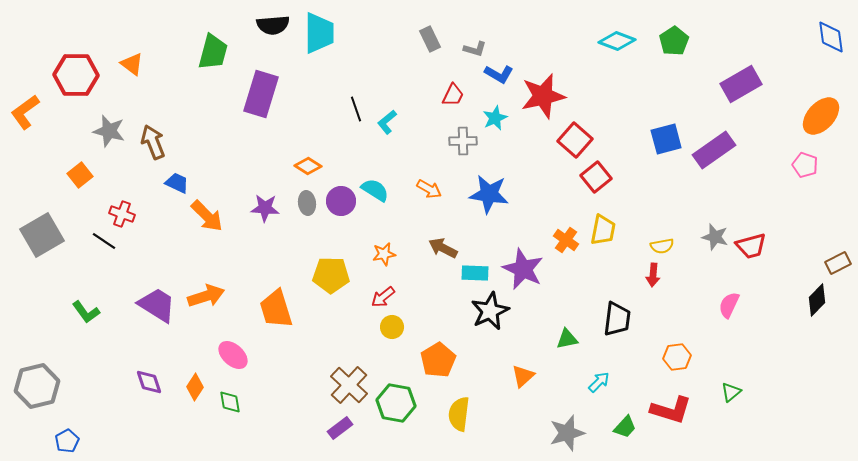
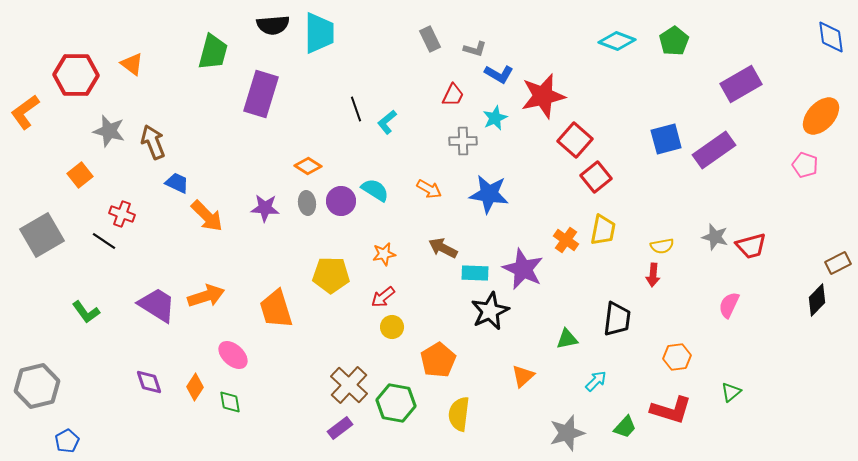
cyan arrow at (599, 382): moved 3 px left, 1 px up
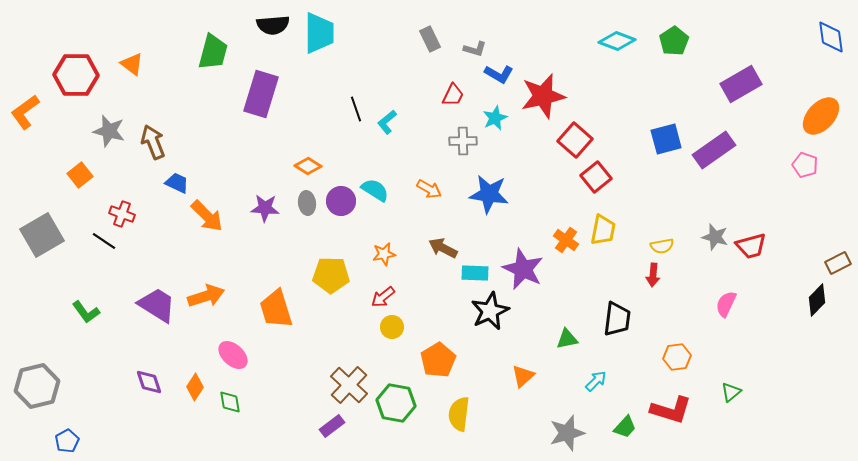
pink semicircle at (729, 305): moved 3 px left, 1 px up
purple rectangle at (340, 428): moved 8 px left, 2 px up
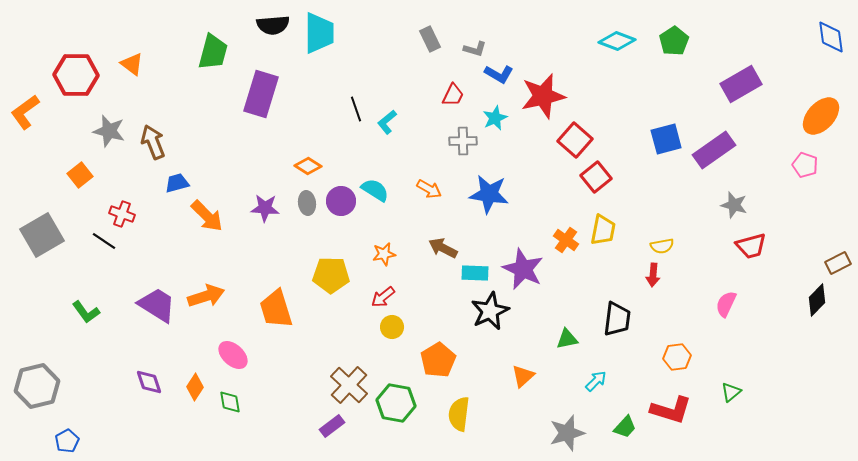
blue trapezoid at (177, 183): rotated 40 degrees counterclockwise
gray star at (715, 237): moved 19 px right, 32 px up
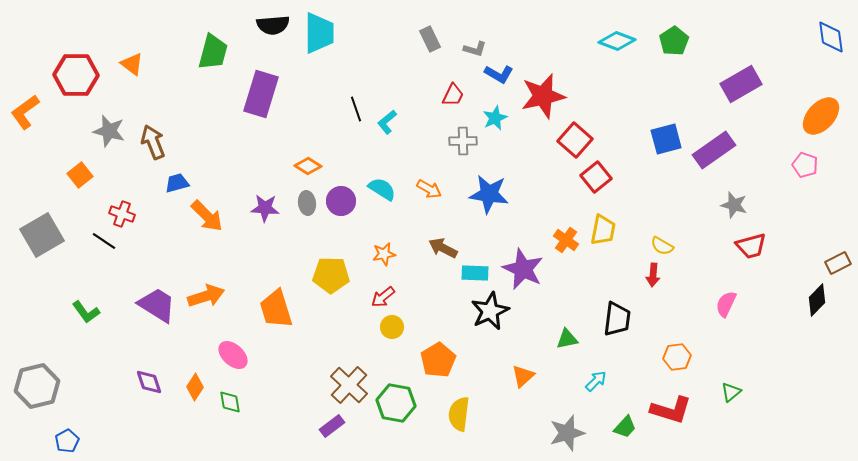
cyan semicircle at (375, 190): moved 7 px right, 1 px up
yellow semicircle at (662, 246): rotated 40 degrees clockwise
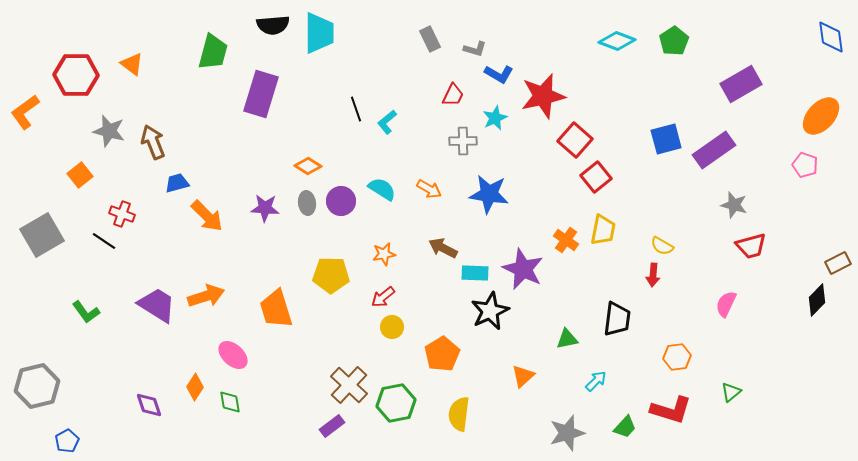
orange pentagon at (438, 360): moved 4 px right, 6 px up
purple diamond at (149, 382): moved 23 px down
green hexagon at (396, 403): rotated 21 degrees counterclockwise
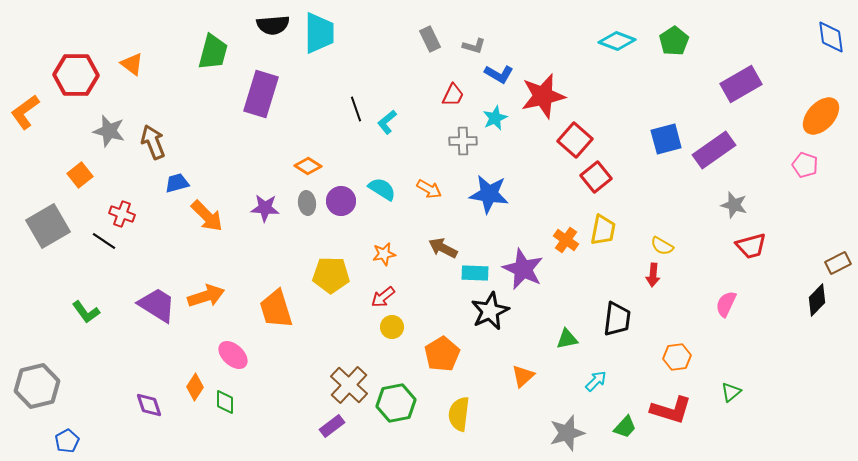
gray L-shape at (475, 49): moved 1 px left, 3 px up
gray square at (42, 235): moved 6 px right, 9 px up
green diamond at (230, 402): moved 5 px left; rotated 10 degrees clockwise
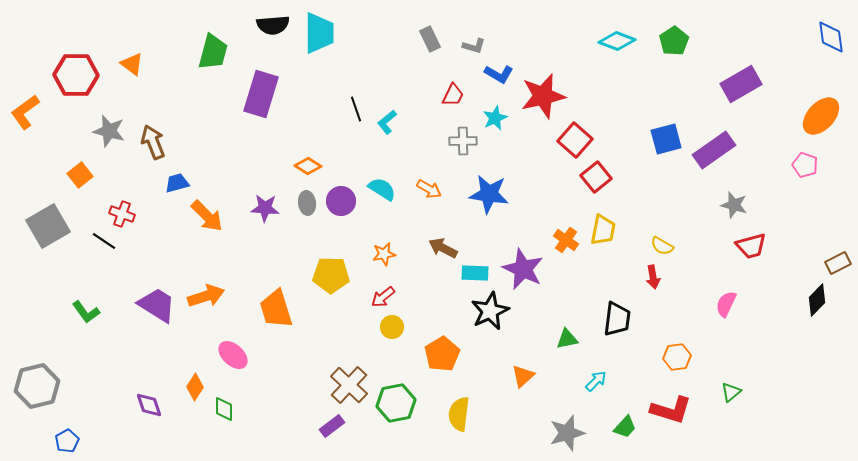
red arrow at (653, 275): moved 2 px down; rotated 15 degrees counterclockwise
green diamond at (225, 402): moved 1 px left, 7 px down
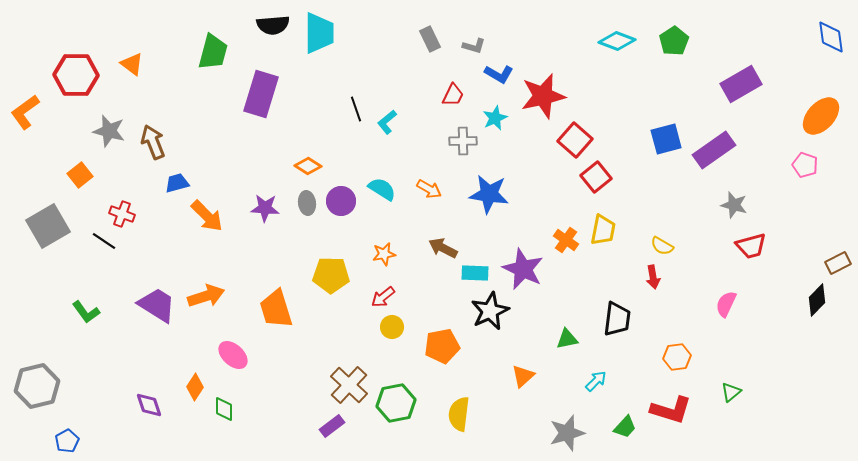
orange pentagon at (442, 354): moved 8 px up; rotated 20 degrees clockwise
